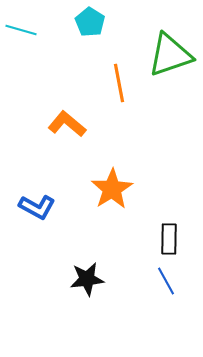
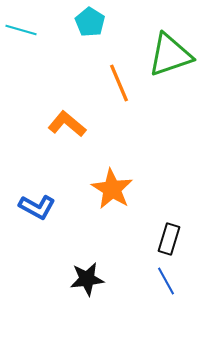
orange line: rotated 12 degrees counterclockwise
orange star: rotated 9 degrees counterclockwise
black rectangle: rotated 16 degrees clockwise
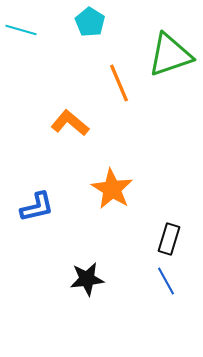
orange L-shape: moved 3 px right, 1 px up
blue L-shape: rotated 42 degrees counterclockwise
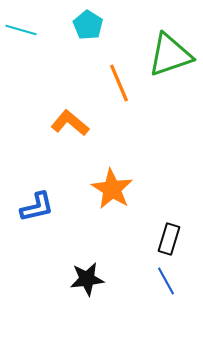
cyan pentagon: moved 2 px left, 3 px down
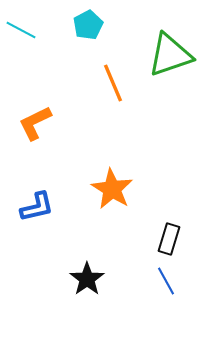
cyan pentagon: rotated 12 degrees clockwise
cyan line: rotated 12 degrees clockwise
orange line: moved 6 px left
orange L-shape: moved 35 px left; rotated 66 degrees counterclockwise
black star: rotated 28 degrees counterclockwise
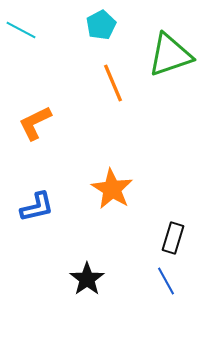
cyan pentagon: moved 13 px right
black rectangle: moved 4 px right, 1 px up
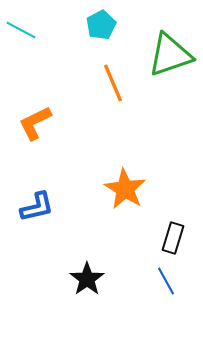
orange star: moved 13 px right
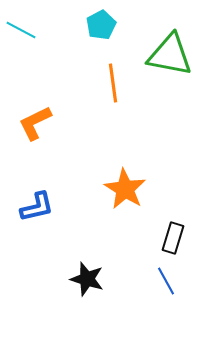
green triangle: rotated 30 degrees clockwise
orange line: rotated 15 degrees clockwise
black star: rotated 20 degrees counterclockwise
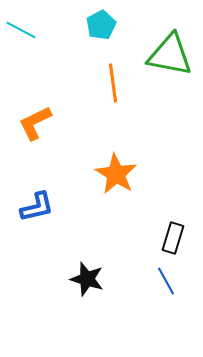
orange star: moved 9 px left, 15 px up
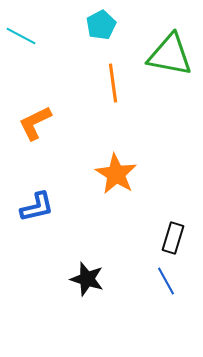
cyan line: moved 6 px down
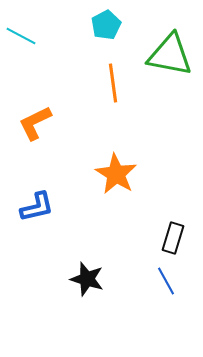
cyan pentagon: moved 5 px right
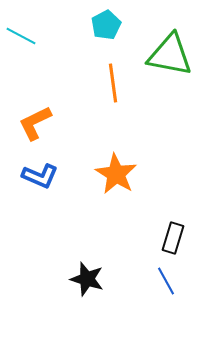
blue L-shape: moved 3 px right, 31 px up; rotated 36 degrees clockwise
